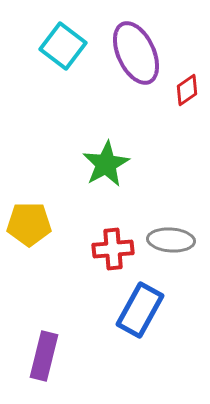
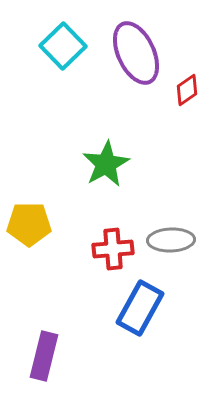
cyan square: rotated 9 degrees clockwise
gray ellipse: rotated 6 degrees counterclockwise
blue rectangle: moved 2 px up
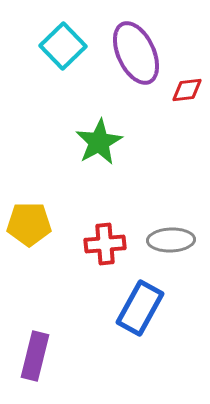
red diamond: rotated 28 degrees clockwise
green star: moved 7 px left, 22 px up
red cross: moved 8 px left, 5 px up
purple rectangle: moved 9 px left
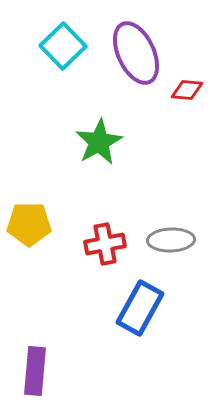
red diamond: rotated 12 degrees clockwise
red cross: rotated 6 degrees counterclockwise
purple rectangle: moved 15 px down; rotated 9 degrees counterclockwise
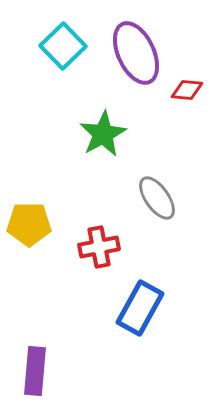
green star: moved 4 px right, 8 px up
gray ellipse: moved 14 px left, 42 px up; rotated 57 degrees clockwise
red cross: moved 6 px left, 3 px down
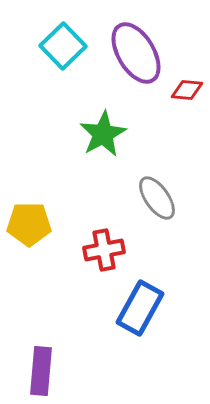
purple ellipse: rotated 6 degrees counterclockwise
red cross: moved 5 px right, 3 px down
purple rectangle: moved 6 px right
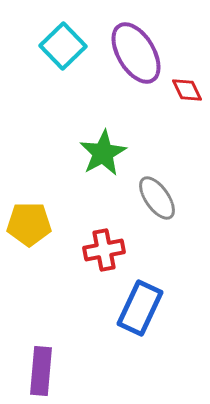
red diamond: rotated 60 degrees clockwise
green star: moved 19 px down
blue rectangle: rotated 4 degrees counterclockwise
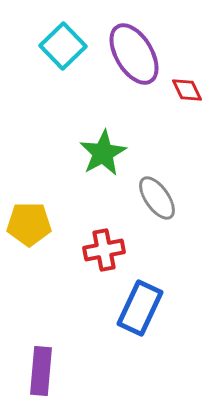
purple ellipse: moved 2 px left, 1 px down
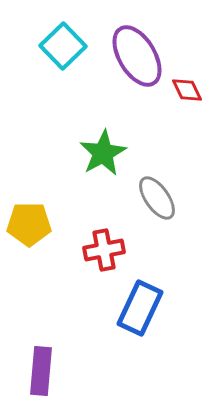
purple ellipse: moved 3 px right, 2 px down
